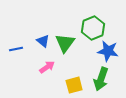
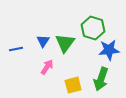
green hexagon: rotated 20 degrees counterclockwise
blue triangle: rotated 24 degrees clockwise
blue star: moved 1 px right, 1 px up; rotated 15 degrees counterclockwise
pink arrow: rotated 21 degrees counterclockwise
yellow square: moved 1 px left
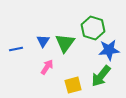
green arrow: moved 3 px up; rotated 20 degrees clockwise
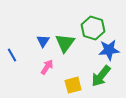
blue line: moved 4 px left, 6 px down; rotated 72 degrees clockwise
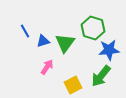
blue triangle: rotated 40 degrees clockwise
blue line: moved 13 px right, 24 px up
yellow square: rotated 12 degrees counterclockwise
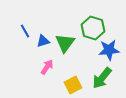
green arrow: moved 1 px right, 2 px down
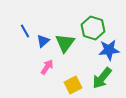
blue triangle: rotated 24 degrees counterclockwise
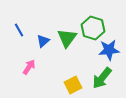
blue line: moved 6 px left, 1 px up
green triangle: moved 2 px right, 5 px up
pink arrow: moved 18 px left
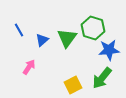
blue triangle: moved 1 px left, 1 px up
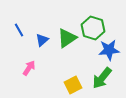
green triangle: rotated 20 degrees clockwise
pink arrow: moved 1 px down
